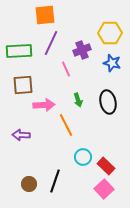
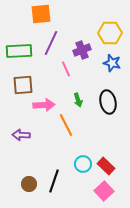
orange square: moved 4 px left, 1 px up
cyan circle: moved 7 px down
black line: moved 1 px left
pink square: moved 2 px down
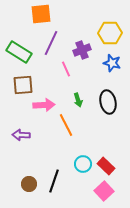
green rectangle: moved 1 px down; rotated 35 degrees clockwise
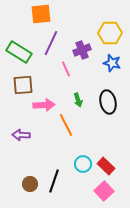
brown circle: moved 1 px right
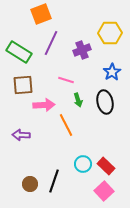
orange square: rotated 15 degrees counterclockwise
blue star: moved 9 px down; rotated 24 degrees clockwise
pink line: moved 11 px down; rotated 49 degrees counterclockwise
black ellipse: moved 3 px left
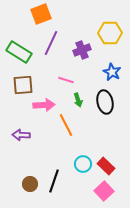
blue star: rotated 12 degrees counterclockwise
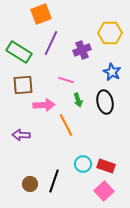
red rectangle: rotated 24 degrees counterclockwise
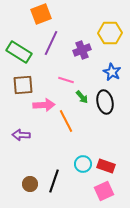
green arrow: moved 4 px right, 3 px up; rotated 24 degrees counterclockwise
orange line: moved 4 px up
pink square: rotated 18 degrees clockwise
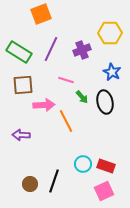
purple line: moved 6 px down
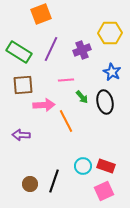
pink line: rotated 21 degrees counterclockwise
cyan circle: moved 2 px down
